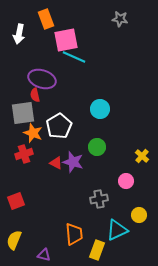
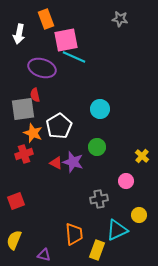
purple ellipse: moved 11 px up
gray square: moved 4 px up
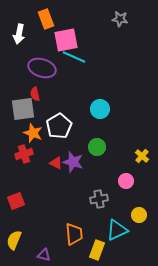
red semicircle: moved 1 px up
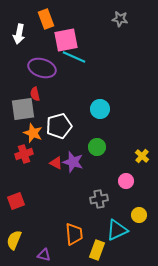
white pentagon: rotated 15 degrees clockwise
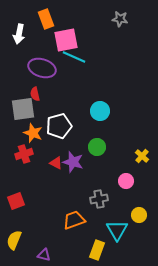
cyan circle: moved 2 px down
cyan triangle: rotated 35 degrees counterclockwise
orange trapezoid: moved 14 px up; rotated 105 degrees counterclockwise
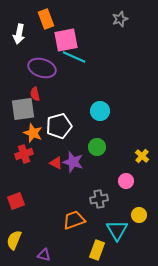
gray star: rotated 28 degrees counterclockwise
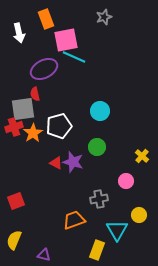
gray star: moved 16 px left, 2 px up
white arrow: moved 1 px up; rotated 24 degrees counterclockwise
purple ellipse: moved 2 px right, 1 px down; rotated 44 degrees counterclockwise
orange star: rotated 18 degrees clockwise
red cross: moved 10 px left, 27 px up
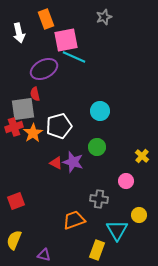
gray cross: rotated 18 degrees clockwise
